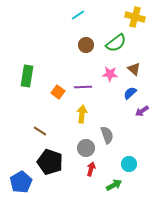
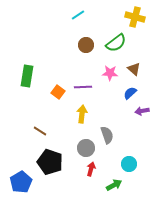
pink star: moved 1 px up
purple arrow: rotated 24 degrees clockwise
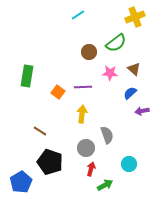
yellow cross: rotated 36 degrees counterclockwise
brown circle: moved 3 px right, 7 px down
green arrow: moved 9 px left
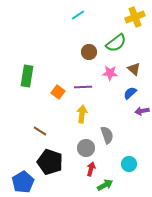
blue pentagon: moved 2 px right
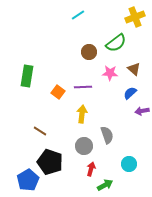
gray circle: moved 2 px left, 2 px up
blue pentagon: moved 5 px right, 2 px up
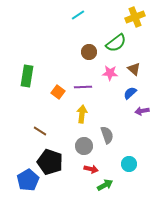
red arrow: rotated 88 degrees clockwise
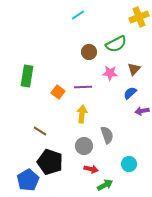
yellow cross: moved 4 px right
green semicircle: moved 1 px down; rotated 10 degrees clockwise
brown triangle: rotated 32 degrees clockwise
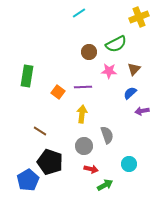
cyan line: moved 1 px right, 2 px up
pink star: moved 1 px left, 2 px up
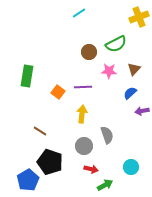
cyan circle: moved 2 px right, 3 px down
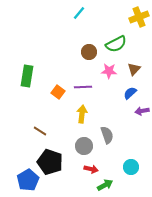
cyan line: rotated 16 degrees counterclockwise
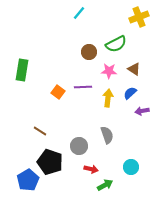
brown triangle: rotated 40 degrees counterclockwise
green rectangle: moved 5 px left, 6 px up
yellow arrow: moved 26 px right, 16 px up
gray circle: moved 5 px left
